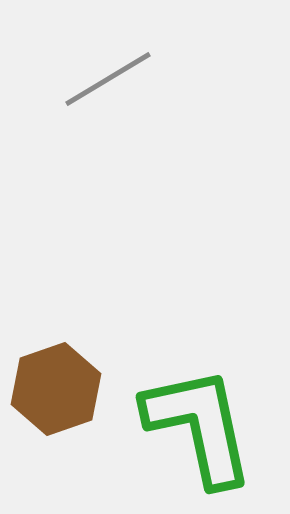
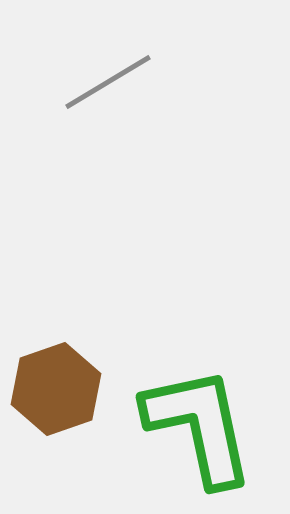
gray line: moved 3 px down
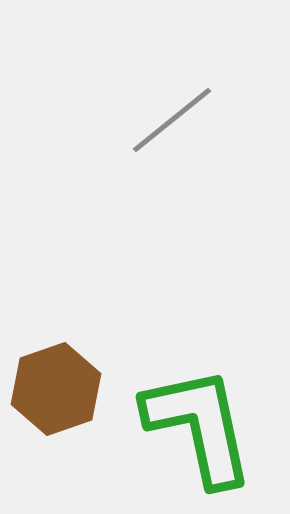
gray line: moved 64 px right, 38 px down; rotated 8 degrees counterclockwise
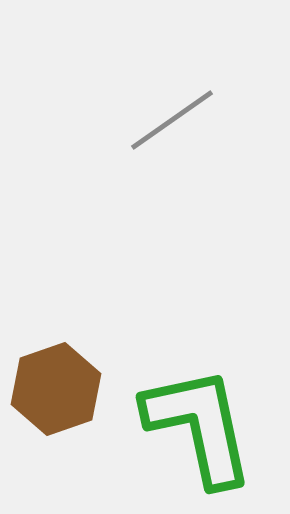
gray line: rotated 4 degrees clockwise
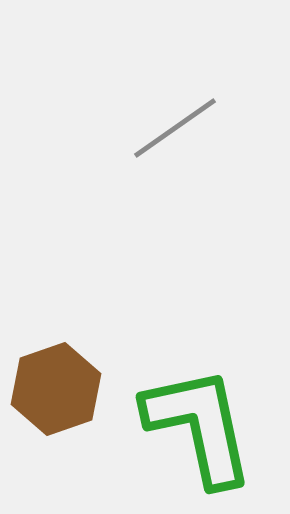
gray line: moved 3 px right, 8 px down
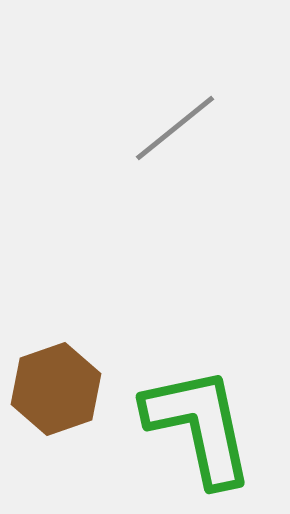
gray line: rotated 4 degrees counterclockwise
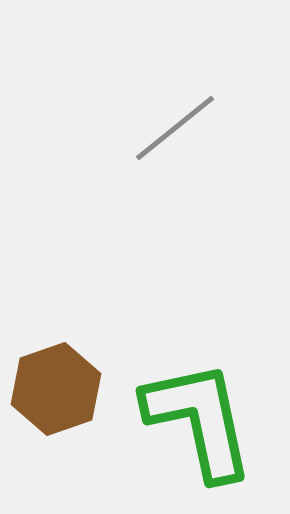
green L-shape: moved 6 px up
